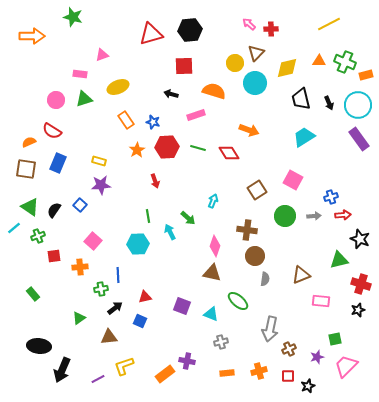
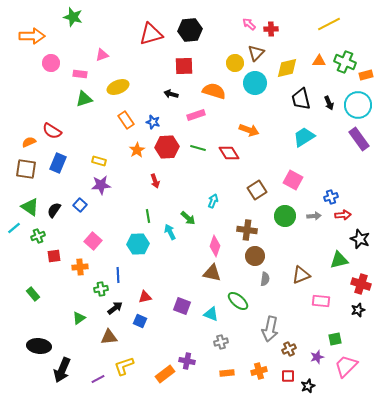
pink circle at (56, 100): moved 5 px left, 37 px up
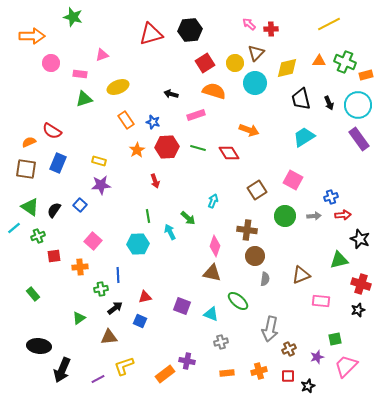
red square at (184, 66): moved 21 px right, 3 px up; rotated 30 degrees counterclockwise
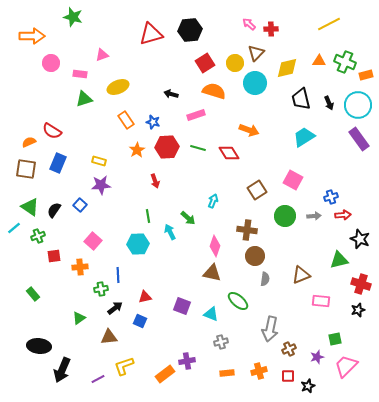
purple cross at (187, 361): rotated 21 degrees counterclockwise
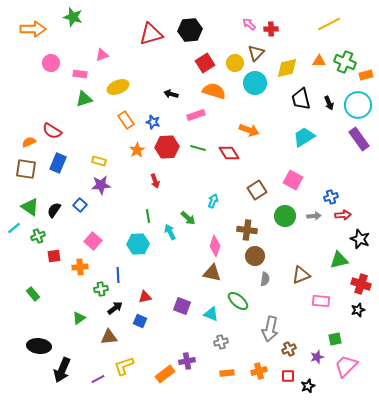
orange arrow at (32, 36): moved 1 px right, 7 px up
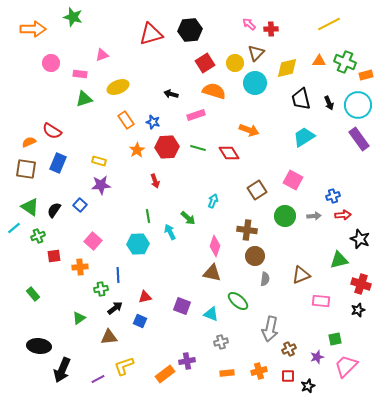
blue cross at (331, 197): moved 2 px right, 1 px up
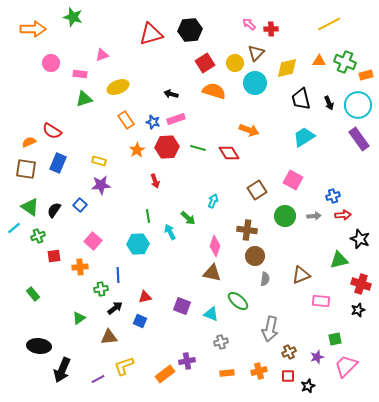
pink rectangle at (196, 115): moved 20 px left, 4 px down
brown cross at (289, 349): moved 3 px down
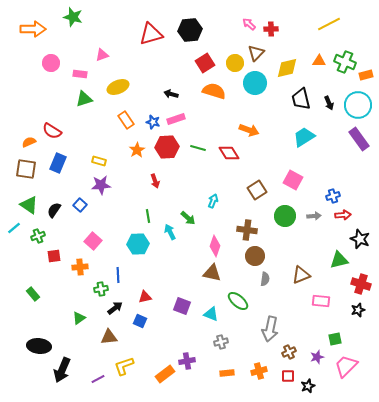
green triangle at (30, 207): moved 1 px left, 2 px up
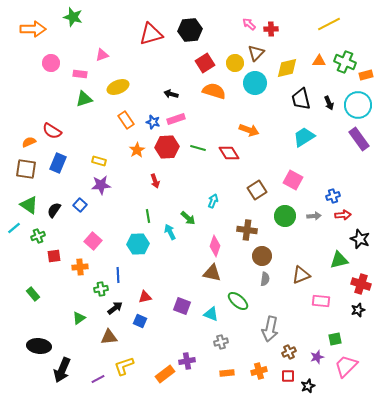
brown circle at (255, 256): moved 7 px right
